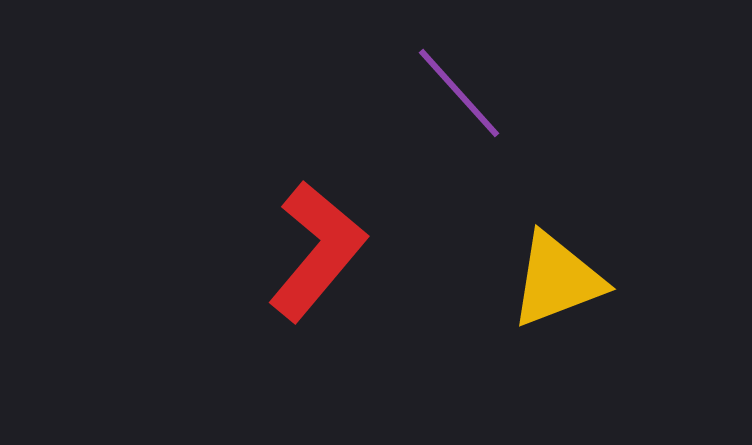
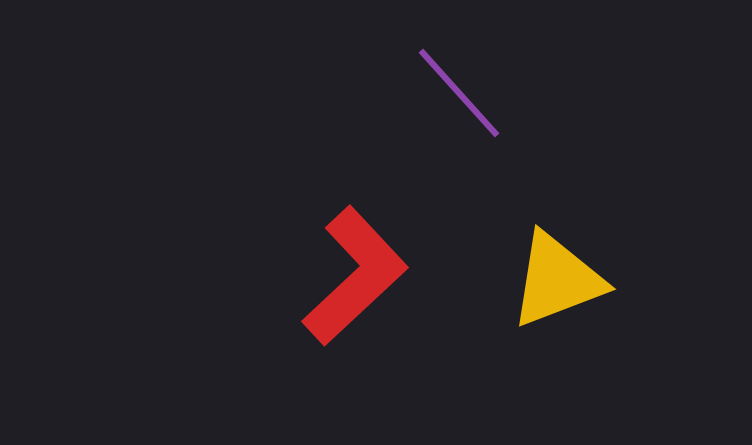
red L-shape: moved 38 px right, 25 px down; rotated 7 degrees clockwise
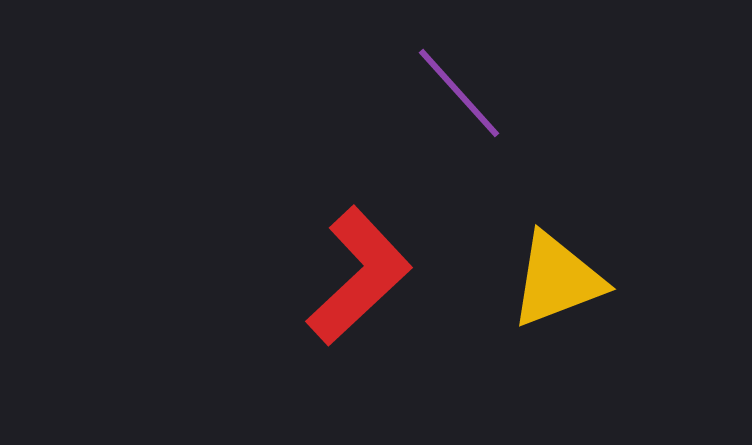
red L-shape: moved 4 px right
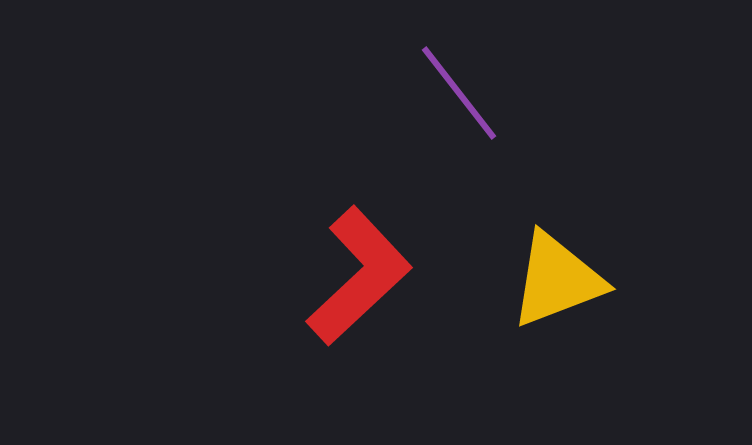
purple line: rotated 4 degrees clockwise
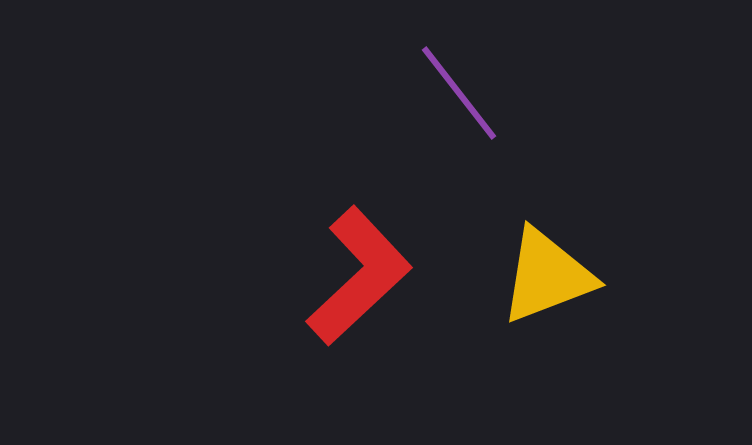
yellow triangle: moved 10 px left, 4 px up
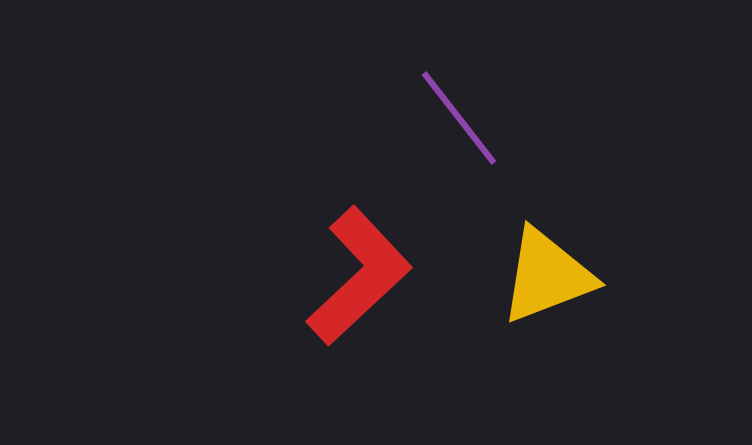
purple line: moved 25 px down
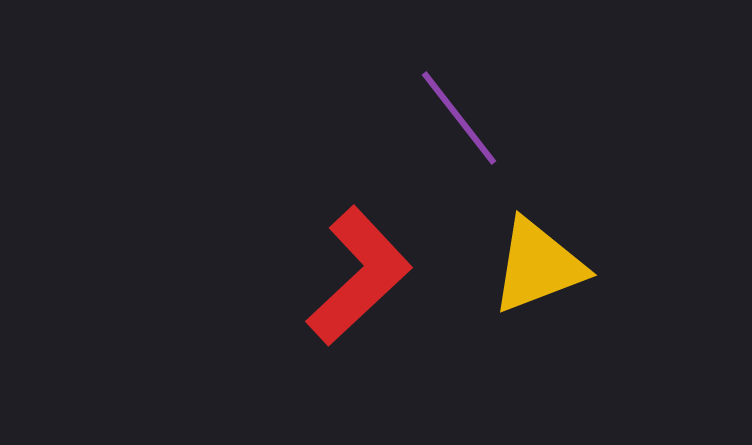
yellow triangle: moved 9 px left, 10 px up
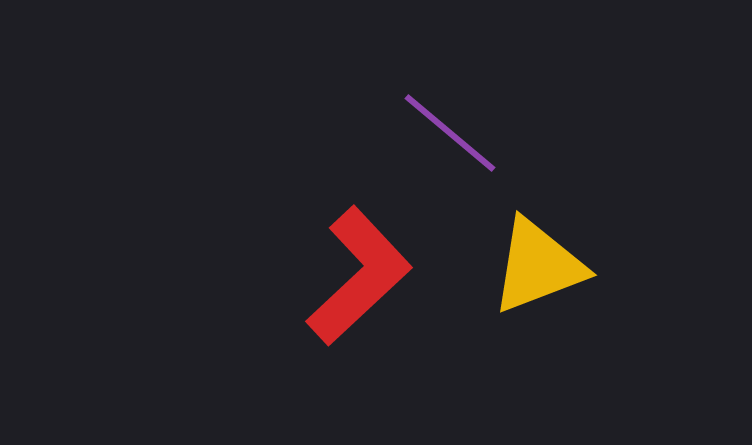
purple line: moved 9 px left, 15 px down; rotated 12 degrees counterclockwise
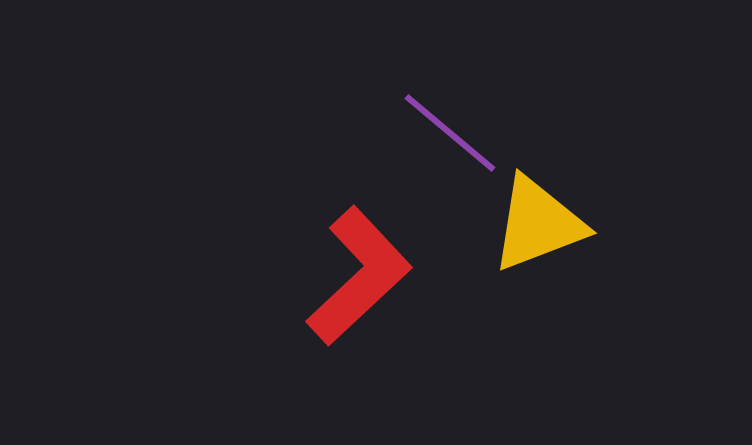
yellow triangle: moved 42 px up
